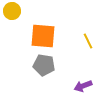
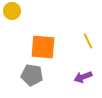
orange square: moved 11 px down
gray pentagon: moved 12 px left, 10 px down
purple arrow: moved 9 px up
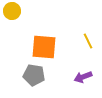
orange square: moved 1 px right
gray pentagon: moved 2 px right
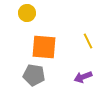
yellow circle: moved 15 px right, 2 px down
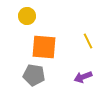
yellow circle: moved 3 px down
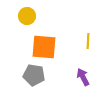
yellow line: rotated 28 degrees clockwise
purple arrow: rotated 84 degrees clockwise
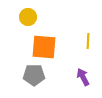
yellow circle: moved 1 px right, 1 px down
gray pentagon: rotated 10 degrees counterclockwise
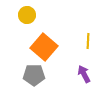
yellow circle: moved 1 px left, 2 px up
orange square: rotated 36 degrees clockwise
purple arrow: moved 1 px right, 3 px up
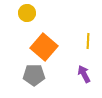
yellow circle: moved 2 px up
